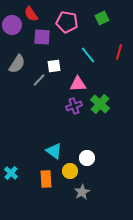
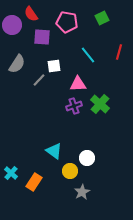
orange rectangle: moved 12 px left, 3 px down; rotated 36 degrees clockwise
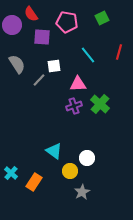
gray semicircle: rotated 66 degrees counterclockwise
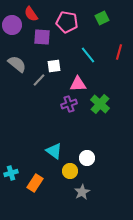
gray semicircle: rotated 18 degrees counterclockwise
purple cross: moved 5 px left, 2 px up
cyan cross: rotated 32 degrees clockwise
orange rectangle: moved 1 px right, 1 px down
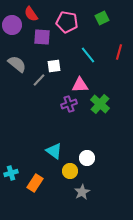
pink triangle: moved 2 px right, 1 px down
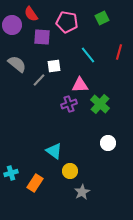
white circle: moved 21 px right, 15 px up
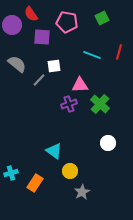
cyan line: moved 4 px right; rotated 30 degrees counterclockwise
